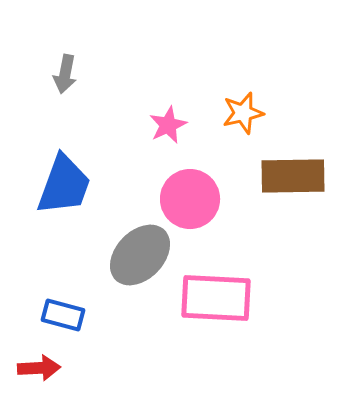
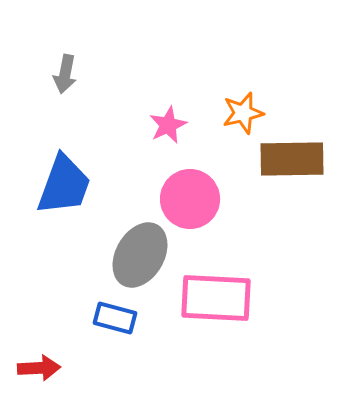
brown rectangle: moved 1 px left, 17 px up
gray ellipse: rotated 14 degrees counterclockwise
blue rectangle: moved 52 px right, 3 px down
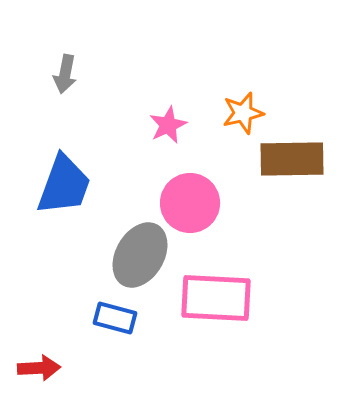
pink circle: moved 4 px down
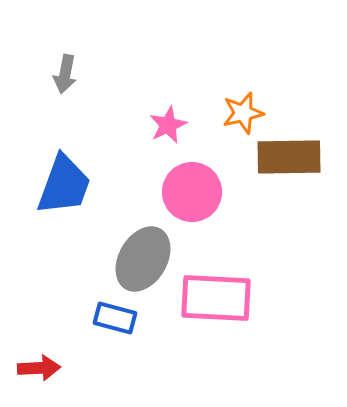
brown rectangle: moved 3 px left, 2 px up
pink circle: moved 2 px right, 11 px up
gray ellipse: moved 3 px right, 4 px down
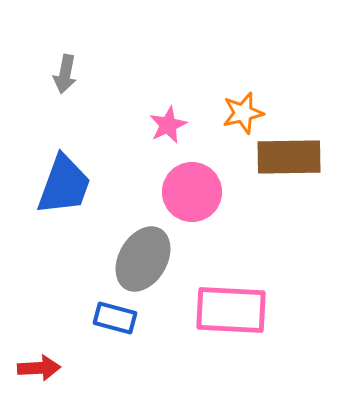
pink rectangle: moved 15 px right, 12 px down
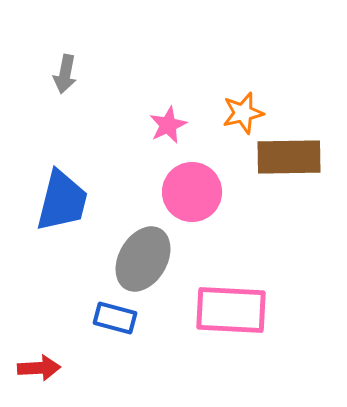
blue trapezoid: moved 2 px left, 16 px down; rotated 6 degrees counterclockwise
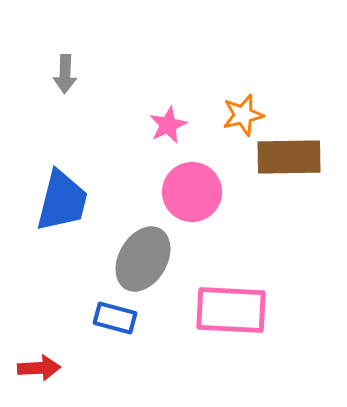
gray arrow: rotated 9 degrees counterclockwise
orange star: moved 2 px down
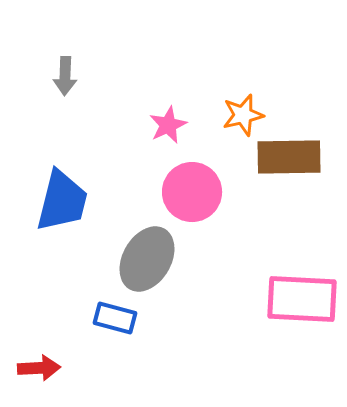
gray arrow: moved 2 px down
gray ellipse: moved 4 px right
pink rectangle: moved 71 px right, 11 px up
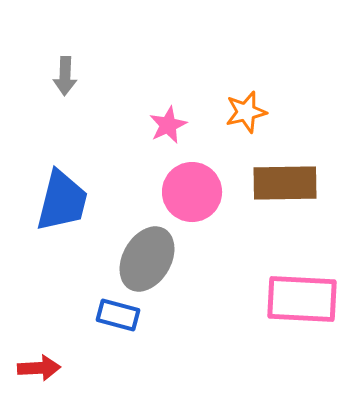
orange star: moved 3 px right, 3 px up
brown rectangle: moved 4 px left, 26 px down
blue rectangle: moved 3 px right, 3 px up
